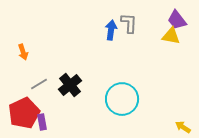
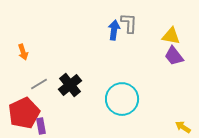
purple trapezoid: moved 3 px left, 36 px down
blue arrow: moved 3 px right
purple rectangle: moved 1 px left, 4 px down
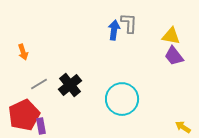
red pentagon: moved 2 px down
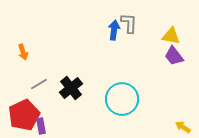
black cross: moved 1 px right, 3 px down
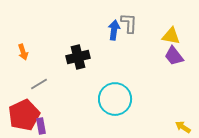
black cross: moved 7 px right, 31 px up; rotated 25 degrees clockwise
cyan circle: moved 7 px left
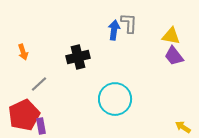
gray line: rotated 12 degrees counterclockwise
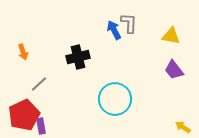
blue arrow: rotated 36 degrees counterclockwise
purple trapezoid: moved 14 px down
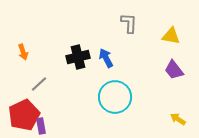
blue arrow: moved 8 px left, 28 px down
cyan circle: moved 2 px up
yellow arrow: moved 5 px left, 8 px up
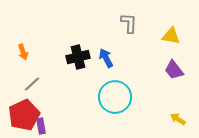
gray line: moved 7 px left
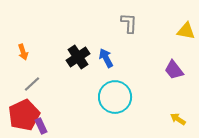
yellow triangle: moved 15 px right, 5 px up
black cross: rotated 20 degrees counterclockwise
purple rectangle: rotated 14 degrees counterclockwise
